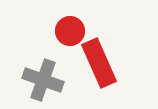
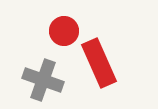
red circle: moved 6 px left
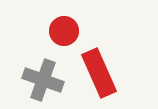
red rectangle: moved 10 px down
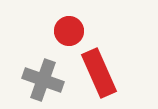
red circle: moved 5 px right
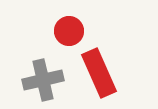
gray cross: rotated 33 degrees counterclockwise
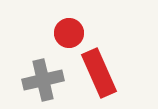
red circle: moved 2 px down
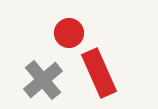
gray cross: rotated 27 degrees counterclockwise
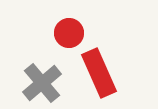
gray cross: moved 1 px left, 3 px down
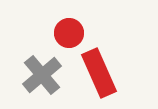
gray cross: moved 8 px up
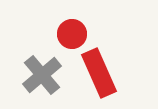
red circle: moved 3 px right, 1 px down
